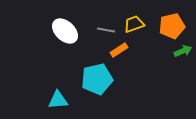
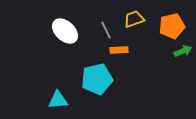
yellow trapezoid: moved 5 px up
gray line: rotated 54 degrees clockwise
orange rectangle: rotated 30 degrees clockwise
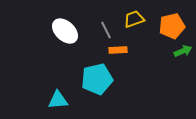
orange rectangle: moved 1 px left
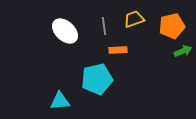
gray line: moved 2 px left, 4 px up; rotated 18 degrees clockwise
cyan triangle: moved 2 px right, 1 px down
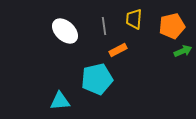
yellow trapezoid: rotated 65 degrees counterclockwise
orange rectangle: rotated 24 degrees counterclockwise
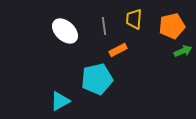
cyan triangle: rotated 25 degrees counterclockwise
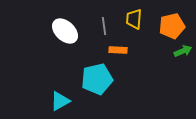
orange rectangle: rotated 30 degrees clockwise
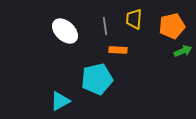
gray line: moved 1 px right
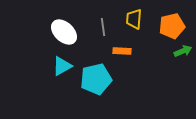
gray line: moved 2 px left, 1 px down
white ellipse: moved 1 px left, 1 px down
orange rectangle: moved 4 px right, 1 px down
cyan pentagon: moved 1 px left
cyan triangle: moved 2 px right, 35 px up
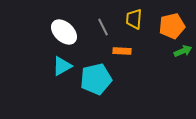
gray line: rotated 18 degrees counterclockwise
